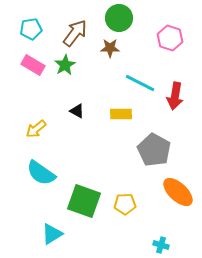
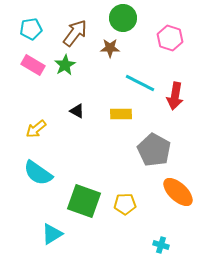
green circle: moved 4 px right
cyan semicircle: moved 3 px left
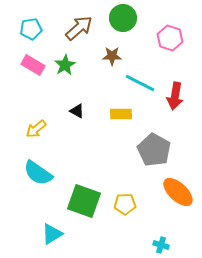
brown arrow: moved 4 px right, 5 px up; rotated 12 degrees clockwise
brown star: moved 2 px right, 8 px down
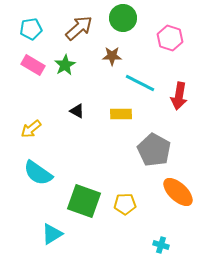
red arrow: moved 4 px right
yellow arrow: moved 5 px left
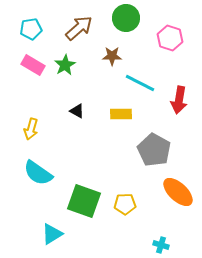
green circle: moved 3 px right
red arrow: moved 4 px down
yellow arrow: rotated 35 degrees counterclockwise
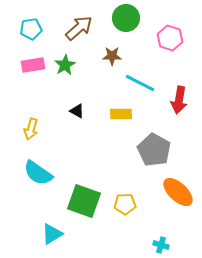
pink rectangle: rotated 40 degrees counterclockwise
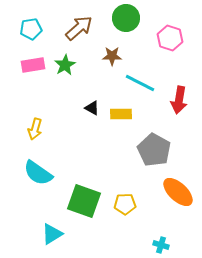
black triangle: moved 15 px right, 3 px up
yellow arrow: moved 4 px right
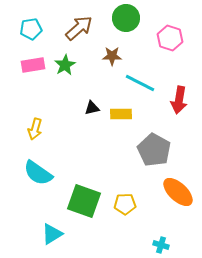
black triangle: rotated 42 degrees counterclockwise
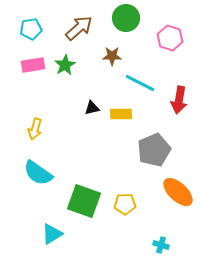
gray pentagon: rotated 20 degrees clockwise
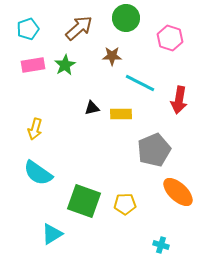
cyan pentagon: moved 3 px left; rotated 10 degrees counterclockwise
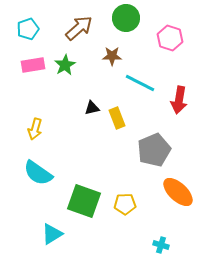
yellow rectangle: moved 4 px left, 4 px down; rotated 70 degrees clockwise
